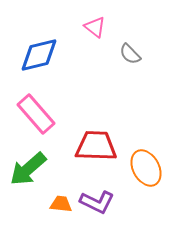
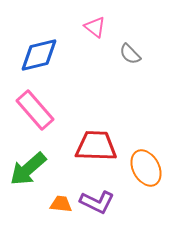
pink rectangle: moved 1 px left, 4 px up
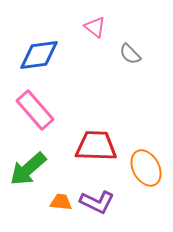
blue diamond: rotated 6 degrees clockwise
orange trapezoid: moved 2 px up
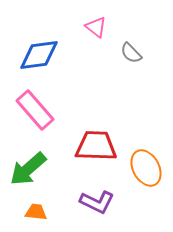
pink triangle: moved 1 px right
gray semicircle: moved 1 px right, 1 px up
orange trapezoid: moved 25 px left, 10 px down
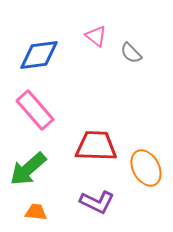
pink triangle: moved 9 px down
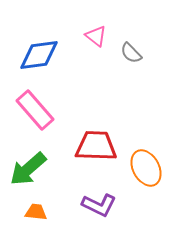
purple L-shape: moved 2 px right, 3 px down
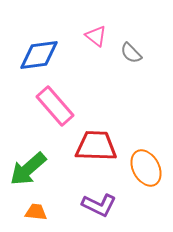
pink rectangle: moved 20 px right, 4 px up
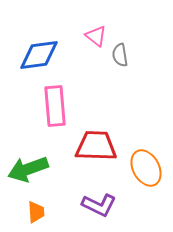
gray semicircle: moved 11 px left, 2 px down; rotated 35 degrees clockwise
pink rectangle: rotated 36 degrees clockwise
green arrow: rotated 21 degrees clockwise
orange trapezoid: rotated 80 degrees clockwise
